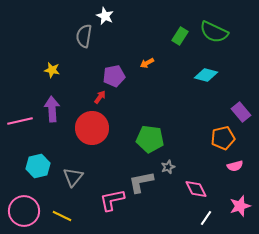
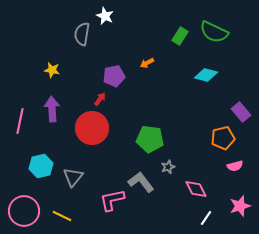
gray semicircle: moved 2 px left, 2 px up
red arrow: moved 2 px down
pink line: rotated 65 degrees counterclockwise
cyan hexagon: moved 3 px right
gray L-shape: rotated 64 degrees clockwise
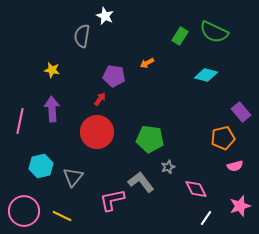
gray semicircle: moved 2 px down
purple pentagon: rotated 20 degrees clockwise
red circle: moved 5 px right, 4 px down
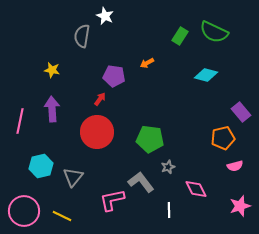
white line: moved 37 px left, 8 px up; rotated 35 degrees counterclockwise
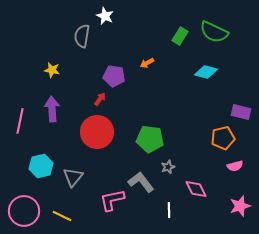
cyan diamond: moved 3 px up
purple rectangle: rotated 36 degrees counterclockwise
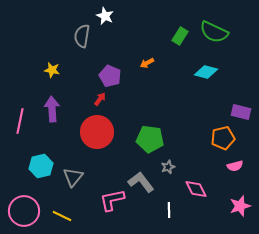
purple pentagon: moved 4 px left; rotated 15 degrees clockwise
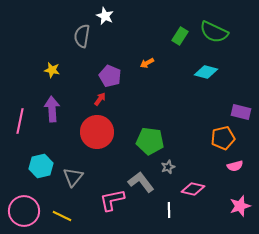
green pentagon: moved 2 px down
pink diamond: moved 3 px left; rotated 50 degrees counterclockwise
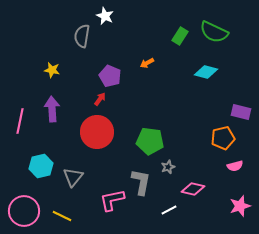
gray L-shape: rotated 48 degrees clockwise
white line: rotated 63 degrees clockwise
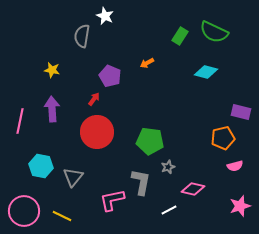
red arrow: moved 6 px left
cyan hexagon: rotated 25 degrees clockwise
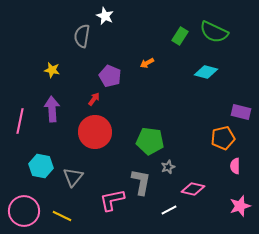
red circle: moved 2 px left
pink semicircle: rotated 105 degrees clockwise
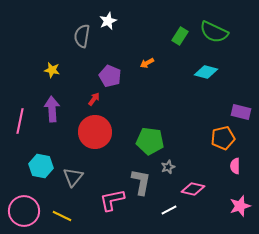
white star: moved 3 px right, 5 px down; rotated 24 degrees clockwise
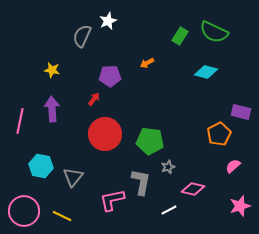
gray semicircle: rotated 15 degrees clockwise
purple pentagon: rotated 25 degrees counterclockwise
red circle: moved 10 px right, 2 px down
orange pentagon: moved 4 px left, 4 px up; rotated 15 degrees counterclockwise
pink semicircle: moved 2 px left; rotated 49 degrees clockwise
